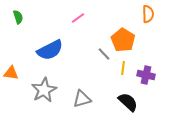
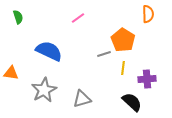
blue semicircle: moved 1 px left, 1 px down; rotated 128 degrees counterclockwise
gray line: rotated 64 degrees counterclockwise
purple cross: moved 1 px right, 4 px down; rotated 18 degrees counterclockwise
black semicircle: moved 4 px right
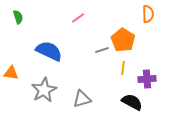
gray line: moved 2 px left, 4 px up
black semicircle: rotated 15 degrees counterclockwise
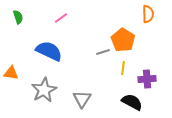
pink line: moved 17 px left
gray line: moved 1 px right, 2 px down
gray triangle: rotated 42 degrees counterclockwise
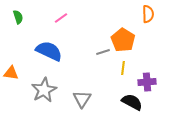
purple cross: moved 3 px down
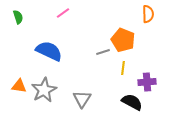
pink line: moved 2 px right, 5 px up
orange pentagon: rotated 10 degrees counterclockwise
orange triangle: moved 8 px right, 13 px down
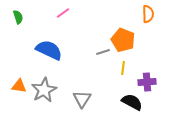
blue semicircle: moved 1 px up
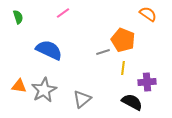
orange semicircle: rotated 54 degrees counterclockwise
gray triangle: rotated 18 degrees clockwise
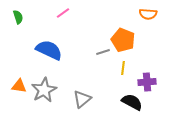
orange semicircle: rotated 150 degrees clockwise
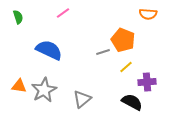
yellow line: moved 3 px right, 1 px up; rotated 40 degrees clockwise
